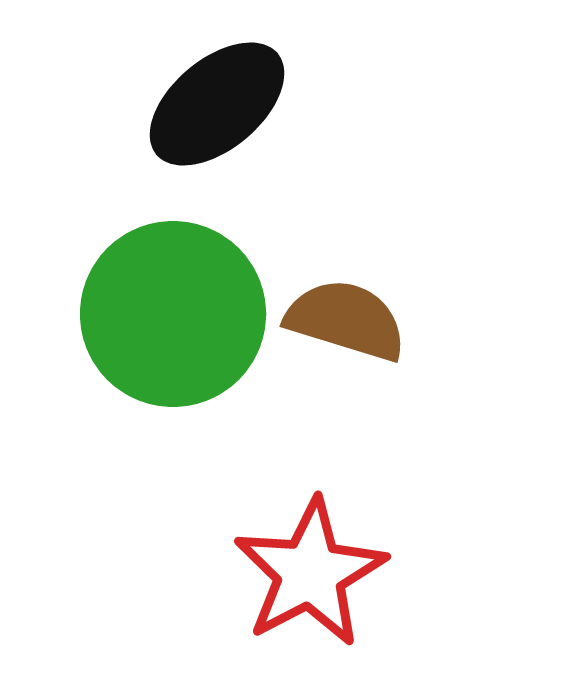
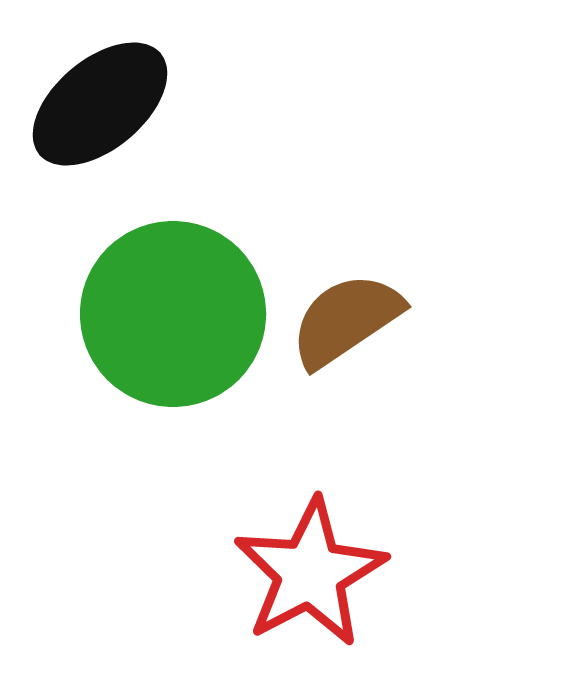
black ellipse: moved 117 px left
brown semicircle: rotated 51 degrees counterclockwise
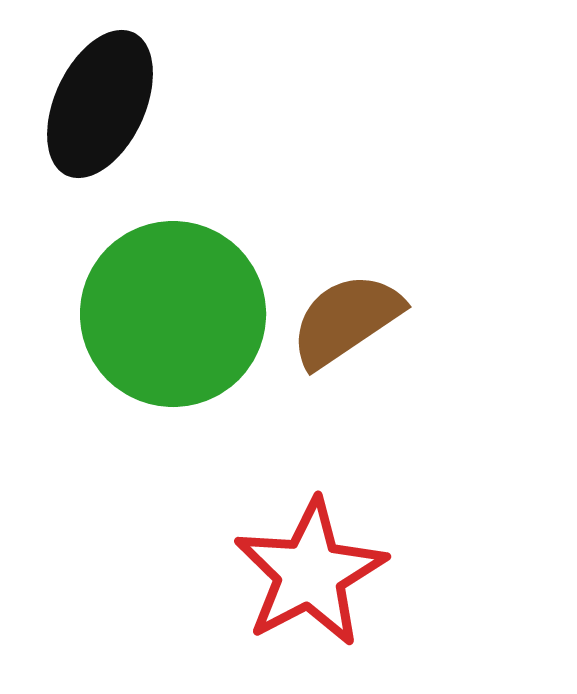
black ellipse: rotated 25 degrees counterclockwise
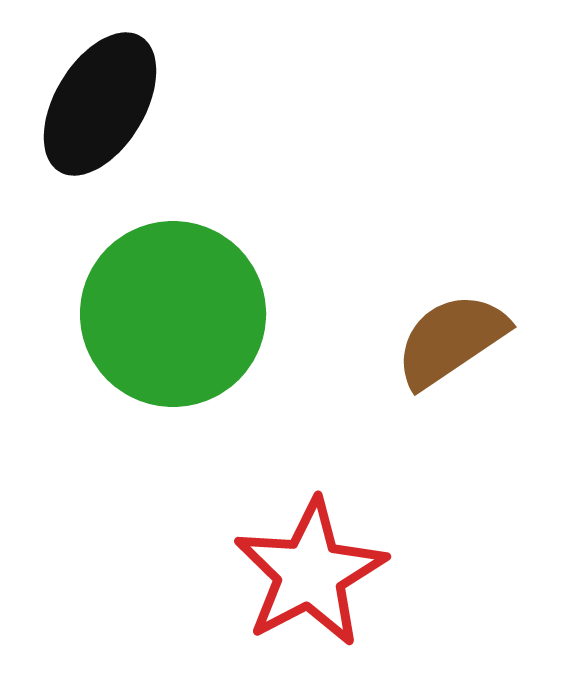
black ellipse: rotated 6 degrees clockwise
brown semicircle: moved 105 px right, 20 px down
